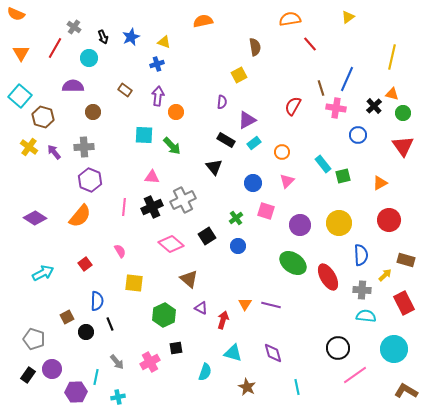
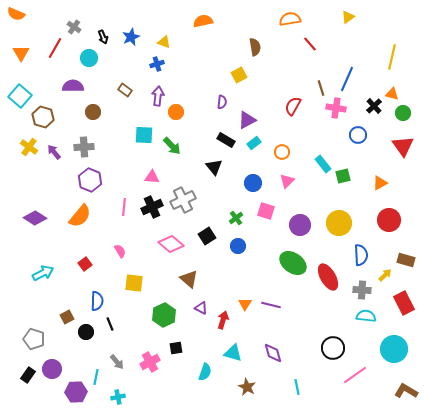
black circle at (338, 348): moved 5 px left
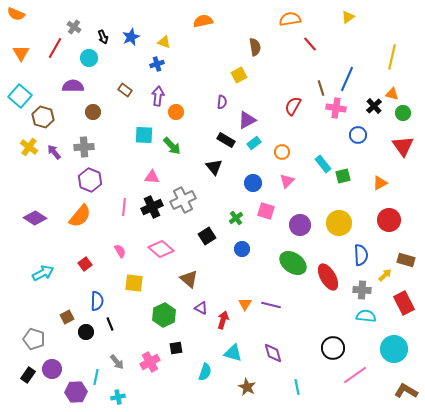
pink diamond at (171, 244): moved 10 px left, 5 px down
blue circle at (238, 246): moved 4 px right, 3 px down
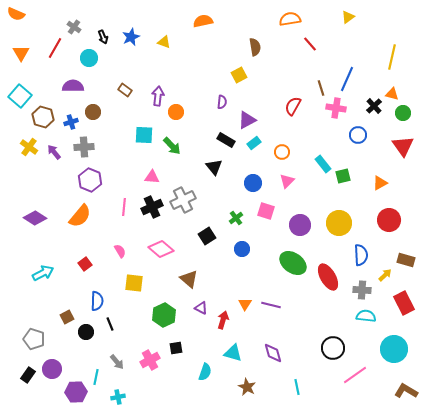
blue cross at (157, 64): moved 86 px left, 58 px down
pink cross at (150, 362): moved 2 px up
